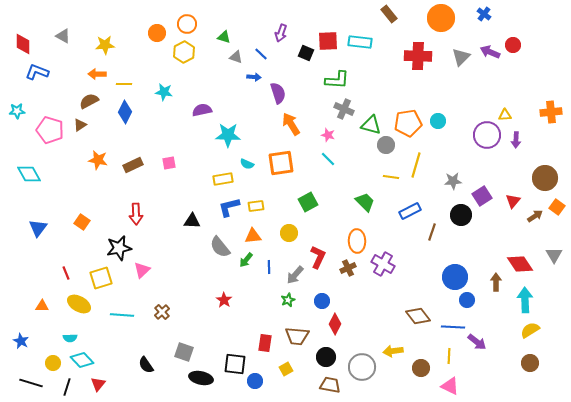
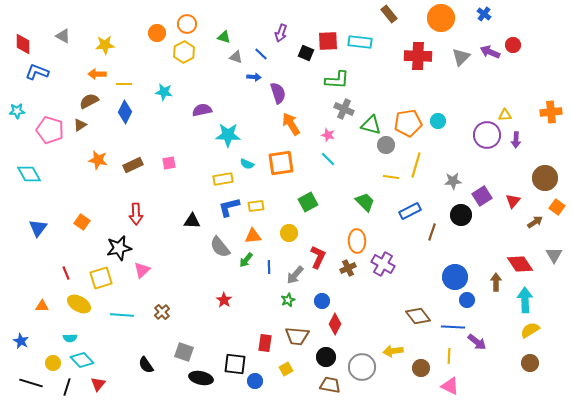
brown arrow at (535, 216): moved 6 px down
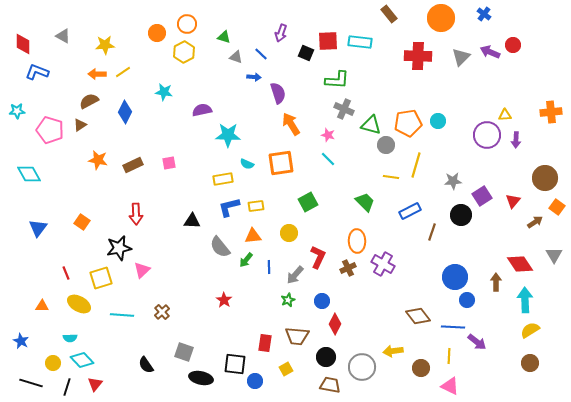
yellow line at (124, 84): moved 1 px left, 12 px up; rotated 35 degrees counterclockwise
red triangle at (98, 384): moved 3 px left
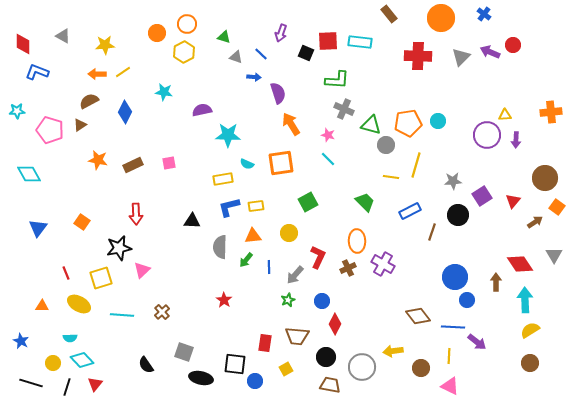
black circle at (461, 215): moved 3 px left
gray semicircle at (220, 247): rotated 40 degrees clockwise
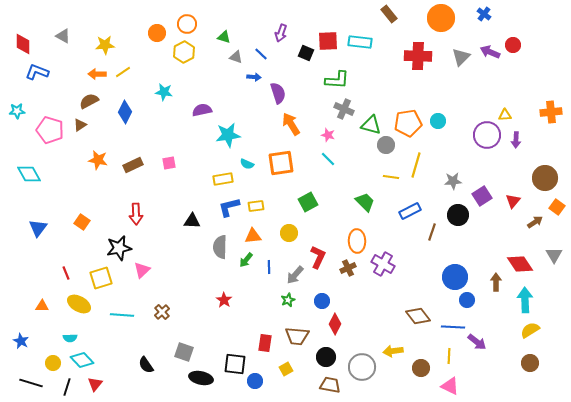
cyan star at (228, 135): rotated 10 degrees counterclockwise
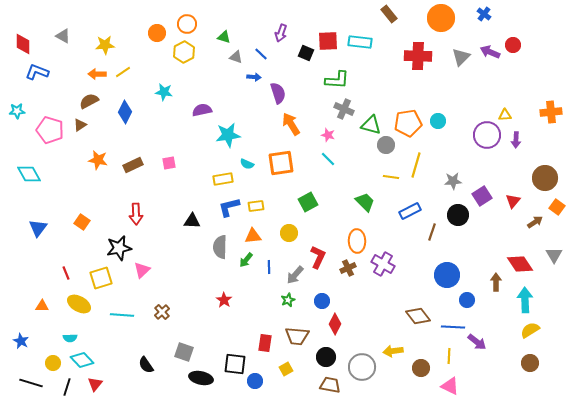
blue circle at (455, 277): moved 8 px left, 2 px up
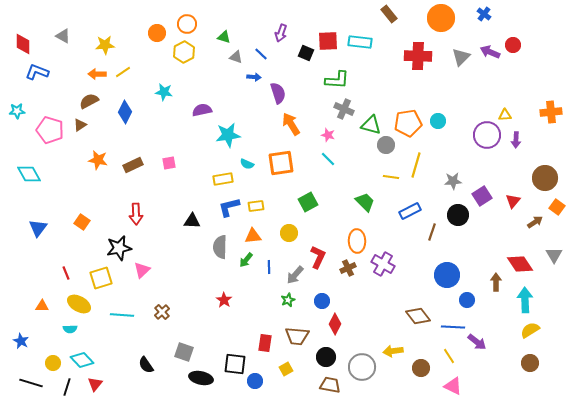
cyan semicircle at (70, 338): moved 9 px up
yellow line at (449, 356): rotated 35 degrees counterclockwise
pink triangle at (450, 386): moved 3 px right
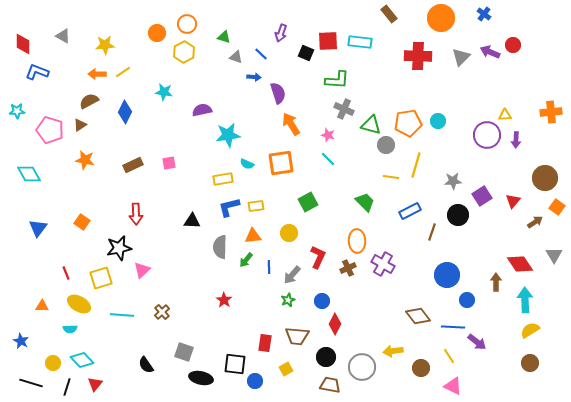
orange star at (98, 160): moved 13 px left
gray arrow at (295, 275): moved 3 px left
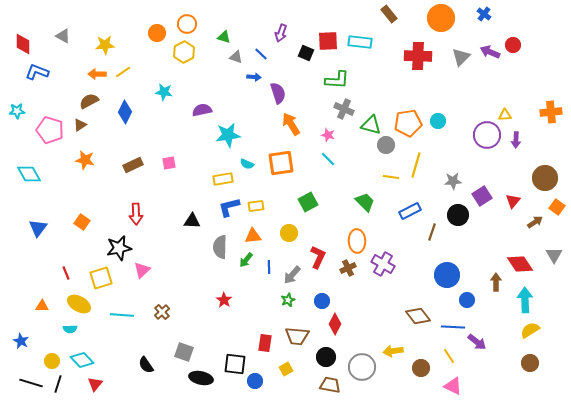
yellow circle at (53, 363): moved 1 px left, 2 px up
black line at (67, 387): moved 9 px left, 3 px up
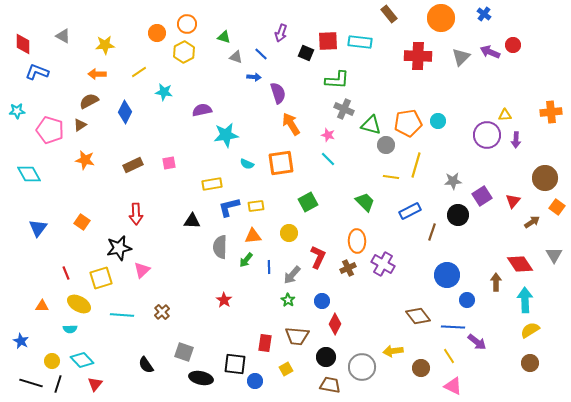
yellow line at (123, 72): moved 16 px right
cyan star at (228, 135): moved 2 px left
yellow rectangle at (223, 179): moved 11 px left, 5 px down
brown arrow at (535, 222): moved 3 px left
green star at (288, 300): rotated 16 degrees counterclockwise
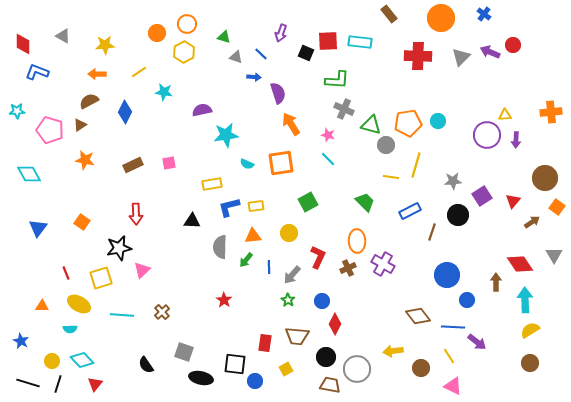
gray circle at (362, 367): moved 5 px left, 2 px down
black line at (31, 383): moved 3 px left
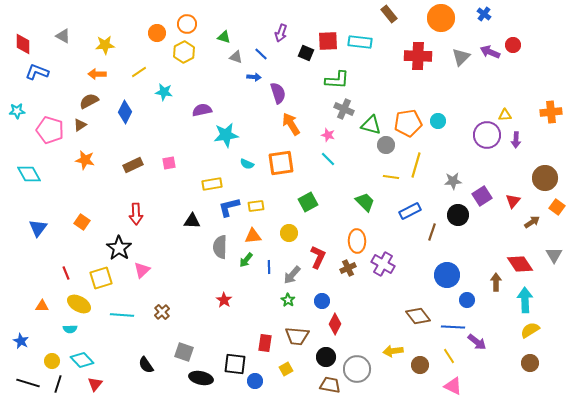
black star at (119, 248): rotated 25 degrees counterclockwise
brown circle at (421, 368): moved 1 px left, 3 px up
